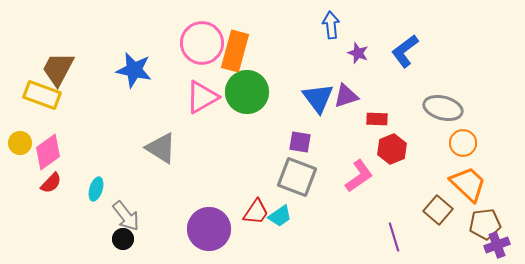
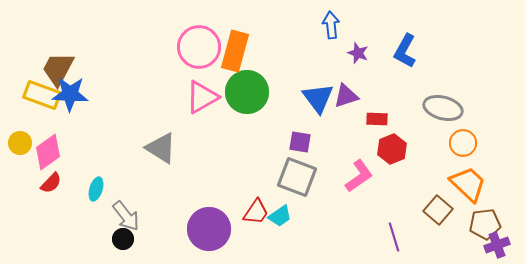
pink circle: moved 3 px left, 4 px down
blue L-shape: rotated 24 degrees counterclockwise
blue star: moved 64 px left, 24 px down; rotated 9 degrees counterclockwise
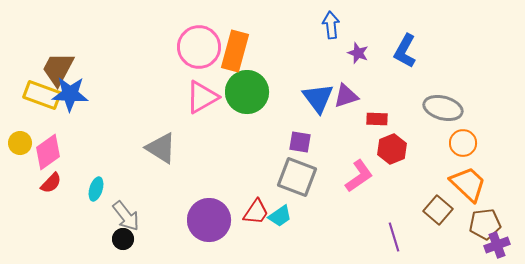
purple circle: moved 9 px up
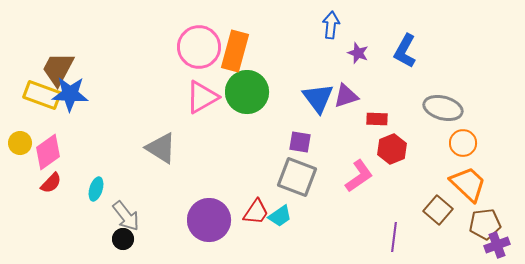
blue arrow: rotated 12 degrees clockwise
purple line: rotated 24 degrees clockwise
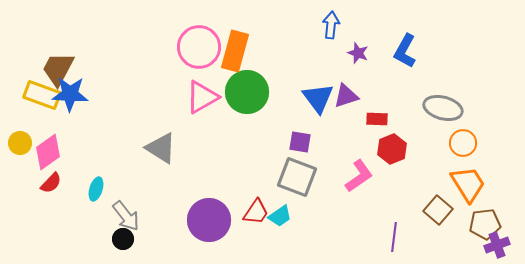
orange trapezoid: rotated 15 degrees clockwise
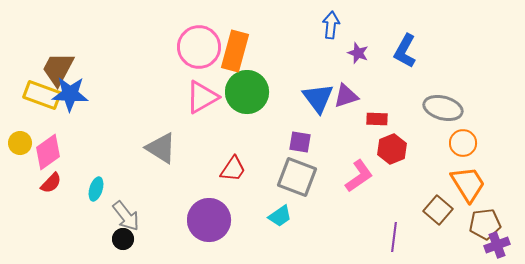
red trapezoid: moved 23 px left, 43 px up
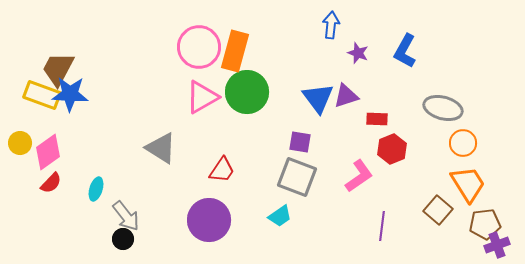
red trapezoid: moved 11 px left, 1 px down
purple line: moved 12 px left, 11 px up
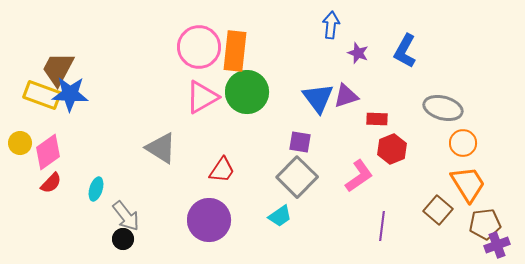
orange rectangle: rotated 9 degrees counterclockwise
gray square: rotated 24 degrees clockwise
